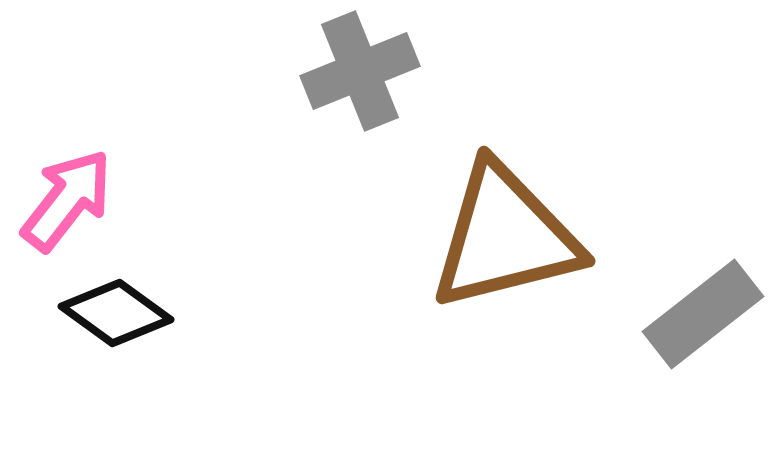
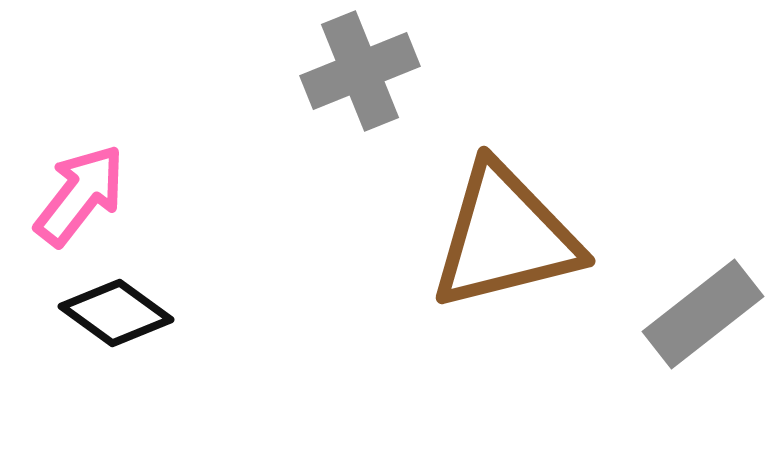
pink arrow: moved 13 px right, 5 px up
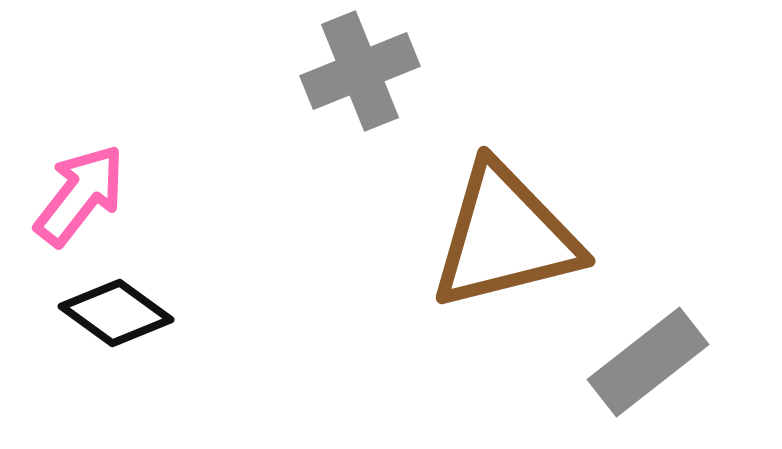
gray rectangle: moved 55 px left, 48 px down
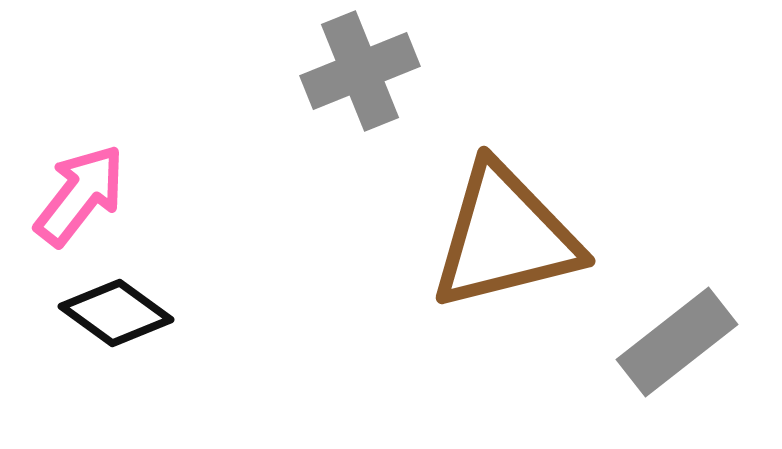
gray rectangle: moved 29 px right, 20 px up
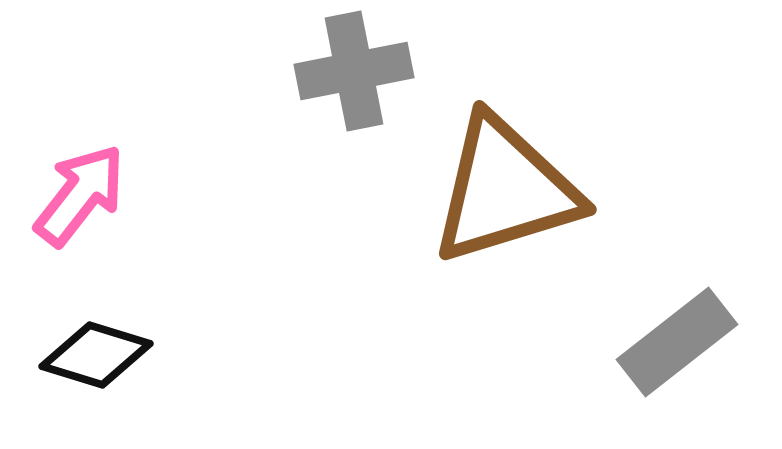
gray cross: moved 6 px left; rotated 11 degrees clockwise
brown triangle: moved 47 px up; rotated 3 degrees counterclockwise
black diamond: moved 20 px left, 42 px down; rotated 19 degrees counterclockwise
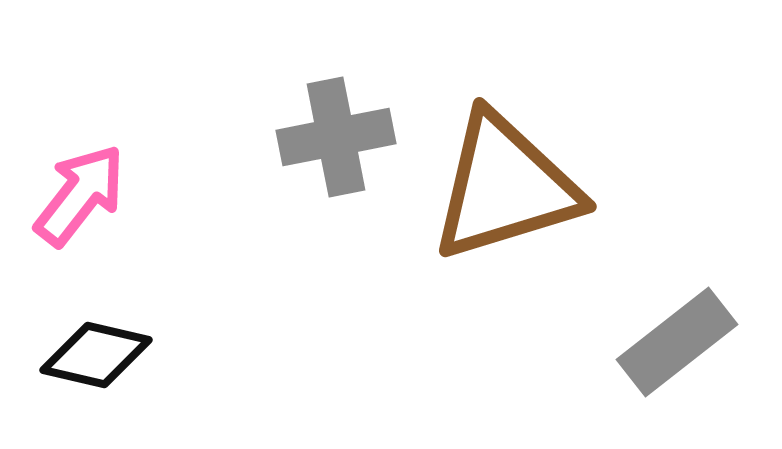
gray cross: moved 18 px left, 66 px down
brown triangle: moved 3 px up
black diamond: rotated 4 degrees counterclockwise
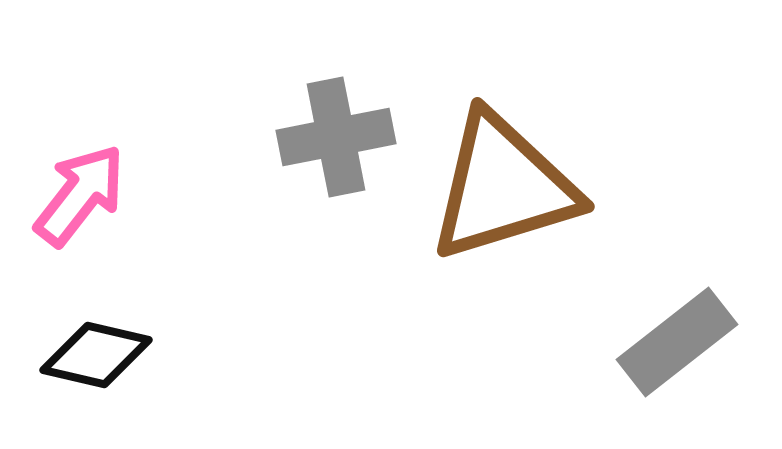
brown triangle: moved 2 px left
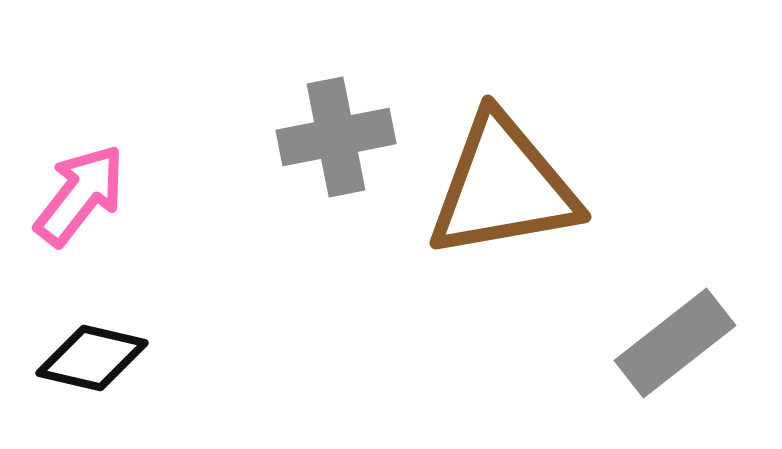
brown triangle: rotated 7 degrees clockwise
gray rectangle: moved 2 px left, 1 px down
black diamond: moved 4 px left, 3 px down
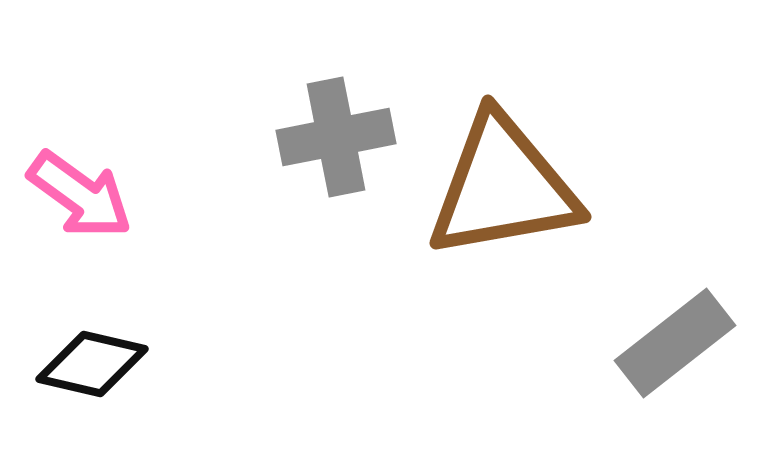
pink arrow: rotated 88 degrees clockwise
black diamond: moved 6 px down
